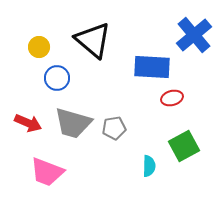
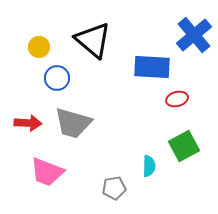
red ellipse: moved 5 px right, 1 px down
red arrow: rotated 20 degrees counterclockwise
gray pentagon: moved 60 px down
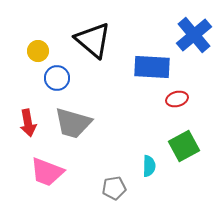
yellow circle: moved 1 px left, 4 px down
red arrow: rotated 76 degrees clockwise
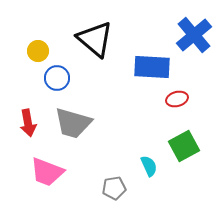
black triangle: moved 2 px right, 1 px up
cyan semicircle: rotated 25 degrees counterclockwise
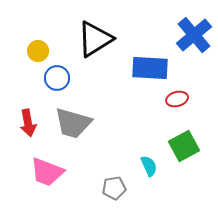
black triangle: rotated 48 degrees clockwise
blue rectangle: moved 2 px left, 1 px down
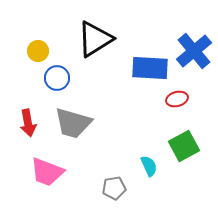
blue cross: moved 16 px down
